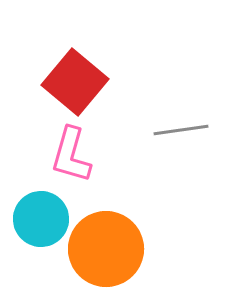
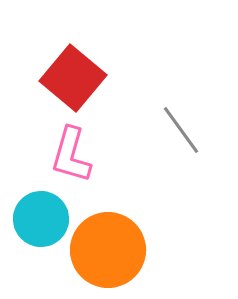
red square: moved 2 px left, 4 px up
gray line: rotated 62 degrees clockwise
orange circle: moved 2 px right, 1 px down
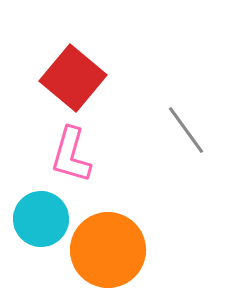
gray line: moved 5 px right
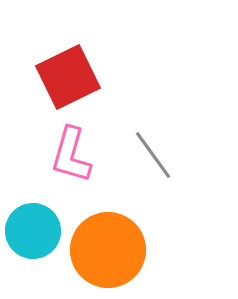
red square: moved 5 px left, 1 px up; rotated 24 degrees clockwise
gray line: moved 33 px left, 25 px down
cyan circle: moved 8 px left, 12 px down
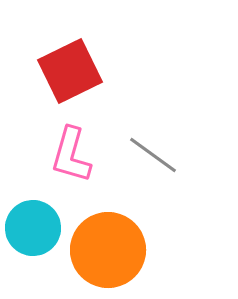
red square: moved 2 px right, 6 px up
gray line: rotated 18 degrees counterclockwise
cyan circle: moved 3 px up
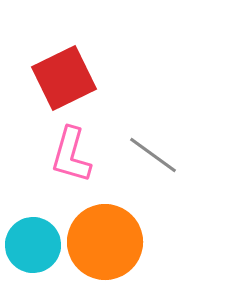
red square: moved 6 px left, 7 px down
cyan circle: moved 17 px down
orange circle: moved 3 px left, 8 px up
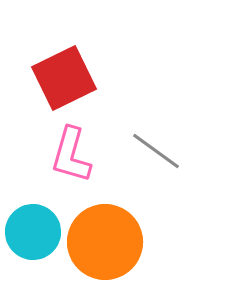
gray line: moved 3 px right, 4 px up
cyan circle: moved 13 px up
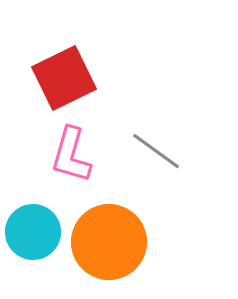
orange circle: moved 4 px right
